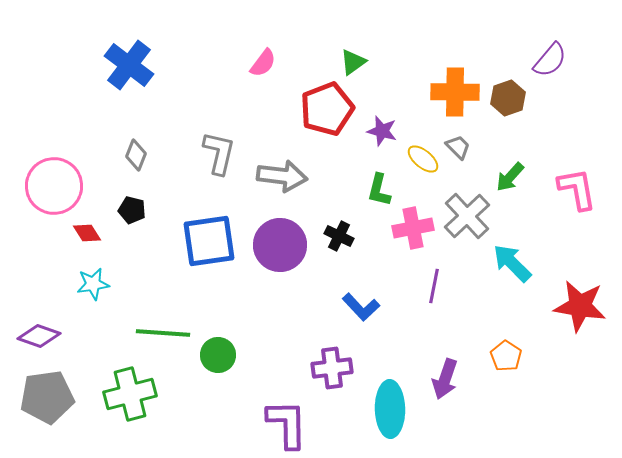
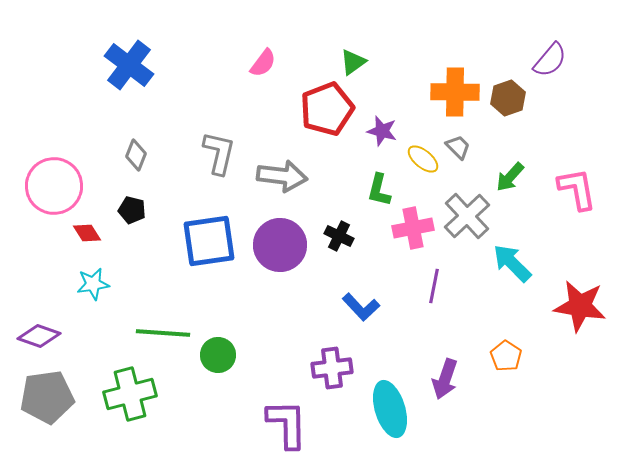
cyan ellipse: rotated 16 degrees counterclockwise
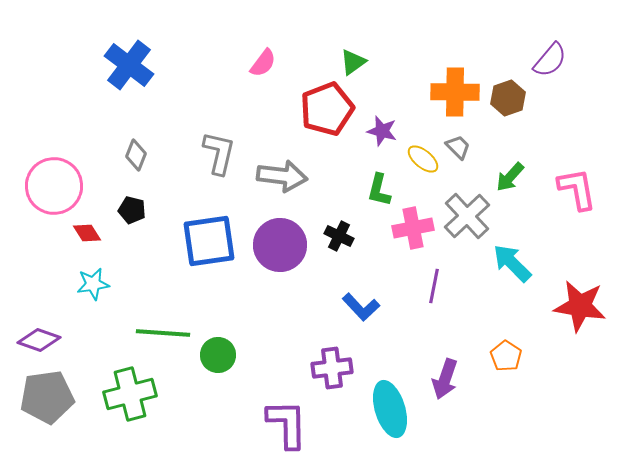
purple diamond: moved 4 px down
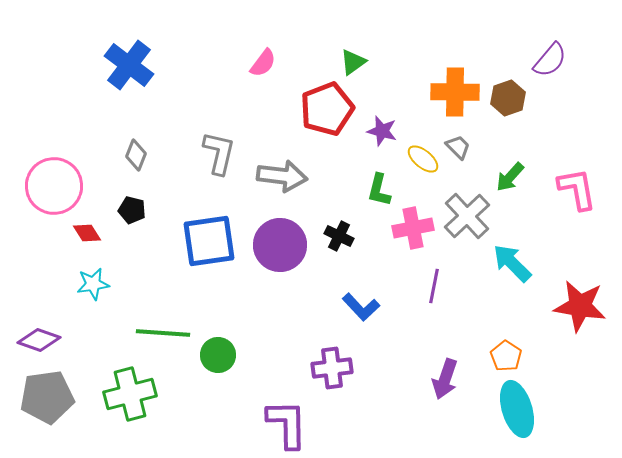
cyan ellipse: moved 127 px right
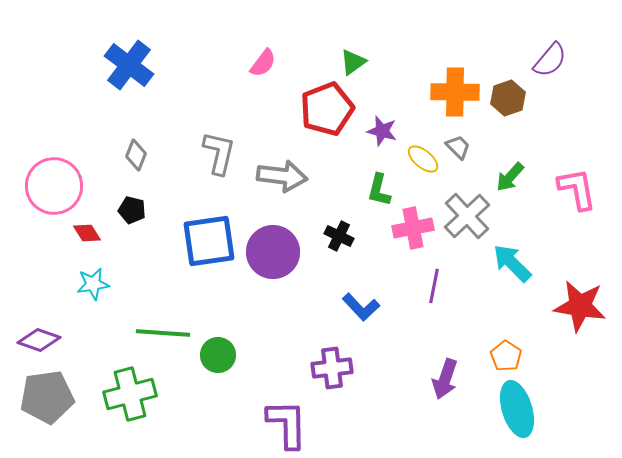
purple circle: moved 7 px left, 7 px down
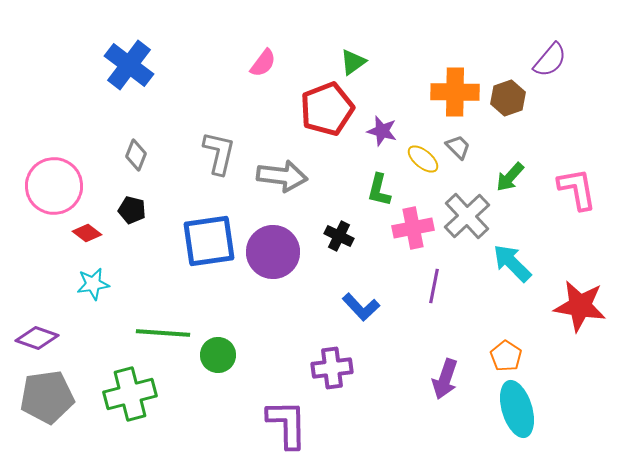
red diamond: rotated 20 degrees counterclockwise
purple diamond: moved 2 px left, 2 px up
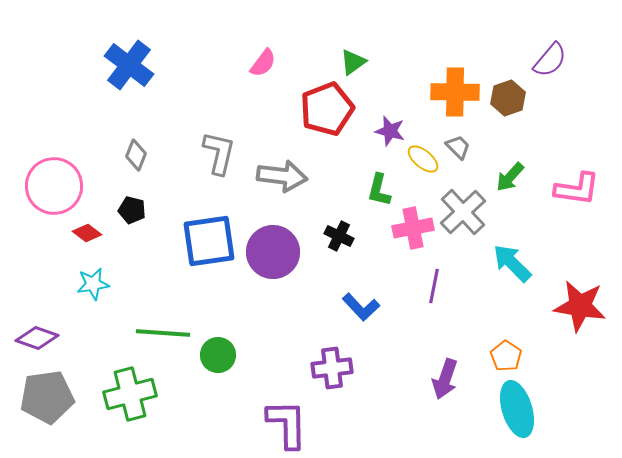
purple star: moved 8 px right
pink L-shape: rotated 108 degrees clockwise
gray cross: moved 4 px left, 4 px up
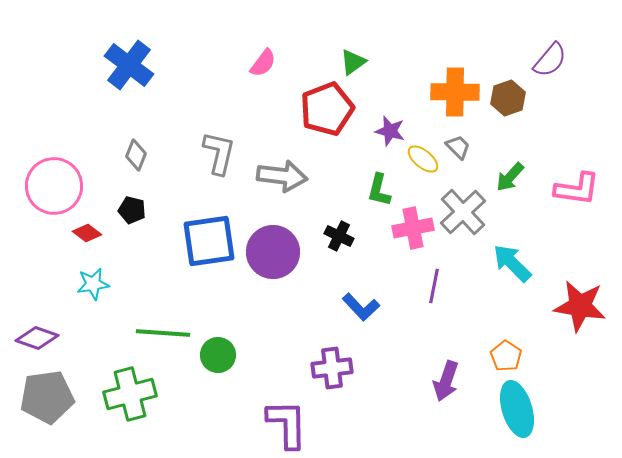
purple arrow: moved 1 px right, 2 px down
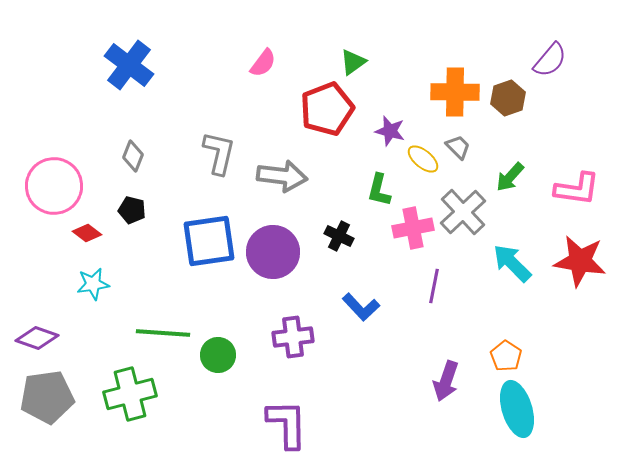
gray diamond: moved 3 px left, 1 px down
red star: moved 45 px up
purple cross: moved 39 px left, 31 px up
